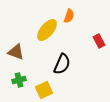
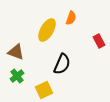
orange semicircle: moved 2 px right, 2 px down
yellow ellipse: rotated 10 degrees counterclockwise
green cross: moved 2 px left, 4 px up; rotated 24 degrees counterclockwise
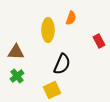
yellow ellipse: moved 1 px right; rotated 30 degrees counterclockwise
brown triangle: rotated 18 degrees counterclockwise
yellow square: moved 8 px right
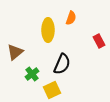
brown triangle: moved 1 px left; rotated 42 degrees counterclockwise
green cross: moved 15 px right, 2 px up
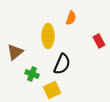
yellow ellipse: moved 6 px down
green cross: rotated 32 degrees counterclockwise
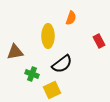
brown triangle: rotated 30 degrees clockwise
black semicircle: rotated 30 degrees clockwise
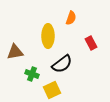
red rectangle: moved 8 px left, 2 px down
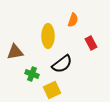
orange semicircle: moved 2 px right, 2 px down
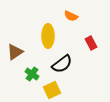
orange semicircle: moved 2 px left, 4 px up; rotated 96 degrees clockwise
brown triangle: rotated 24 degrees counterclockwise
green cross: rotated 16 degrees clockwise
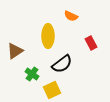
brown triangle: moved 1 px up
